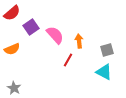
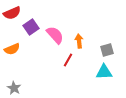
red semicircle: rotated 18 degrees clockwise
cyan triangle: rotated 30 degrees counterclockwise
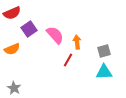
purple square: moved 2 px left, 2 px down
orange arrow: moved 2 px left, 1 px down
gray square: moved 3 px left, 1 px down
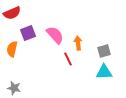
purple square: moved 1 px left, 4 px down; rotated 14 degrees clockwise
orange arrow: moved 1 px right, 1 px down
orange semicircle: rotated 126 degrees clockwise
red line: moved 1 px up; rotated 56 degrees counterclockwise
gray star: rotated 16 degrees counterclockwise
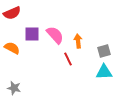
purple square: moved 4 px right, 1 px down; rotated 21 degrees clockwise
orange arrow: moved 2 px up
orange semicircle: moved 1 px up; rotated 105 degrees clockwise
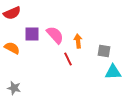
gray square: rotated 24 degrees clockwise
cyan triangle: moved 9 px right
